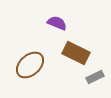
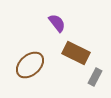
purple semicircle: rotated 30 degrees clockwise
gray rectangle: rotated 36 degrees counterclockwise
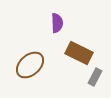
purple semicircle: rotated 36 degrees clockwise
brown rectangle: moved 3 px right
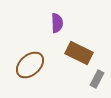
gray rectangle: moved 2 px right, 2 px down
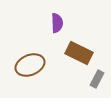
brown ellipse: rotated 20 degrees clockwise
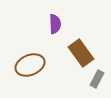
purple semicircle: moved 2 px left, 1 px down
brown rectangle: moved 2 px right; rotated 28 degrees clockwise
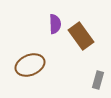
brown rectangle: moved 17 px up
gray rectangle: moved 1 px right, 1 px down; rotated 12 degrees counterclockwise
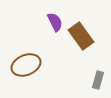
purple semicircle: moved 2 px up; rotated 24 degrees counterclockwise
brown ellipse: moved 4 px left
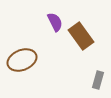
brown ellipse: moved 4 px left, 5 px up
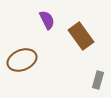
purple semicircle: moved 8 px left, 2 px up
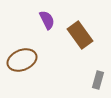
brown rectangle: moved 1 px left, 1 px up
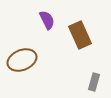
brown rectangle: rotated 12 degrees clockwise
gray rectangle: moved 4 px left, 2 px down
